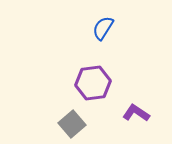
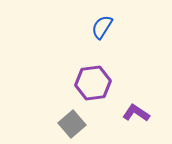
blue semicircle: moved 1 px left, 1 px up
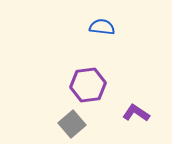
blue semicircle: rotated 65 degrees clockwise
purple hexagon: moved 5 px left, 2 px down
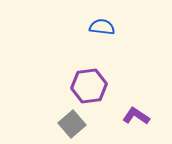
purple hexagon: moved 1 px right, 1 px down
purple L-shape: moved 3 px down
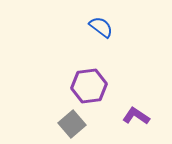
blue semicircle: moved 1 px left; rotated 30 degrees clockwise
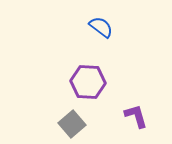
purple hexagon: moved 1 px left, 4 px up; rotated 12 degrees clockwise
purple L-shape: rotated 40 degrees clockwise
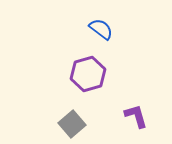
blue semicircle: moved 2 px down
purple hexagon: moved 8 px up; rotated 20 degrees counterclockwise
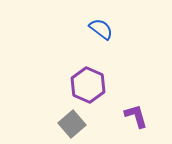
purple hexagon: moved 11 px down; rotated 20 degrees counterclockwise
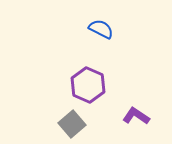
blue semicircle: rotated 10 degrees counterclockwise
purple L-shape: rotated 40 degrees counterclockwise
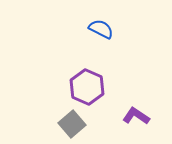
purple hexagon: moved 1 px left, 2 px down
